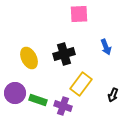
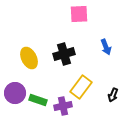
yellow rectangle: moved 3 px down
purple cross: rotated 30 degrees counterclockwise
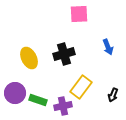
blue arrow: moved 2 px right
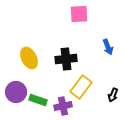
black cross: moved 2 px right, 5 px down; rotated 10 degrees clockwise
purple circle: moved 1 px right, 1 px up
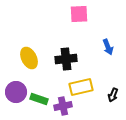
yellow rectangle: rotated 40 degrees clockwise
green rectangle: moved 1 px right, 1 px up
